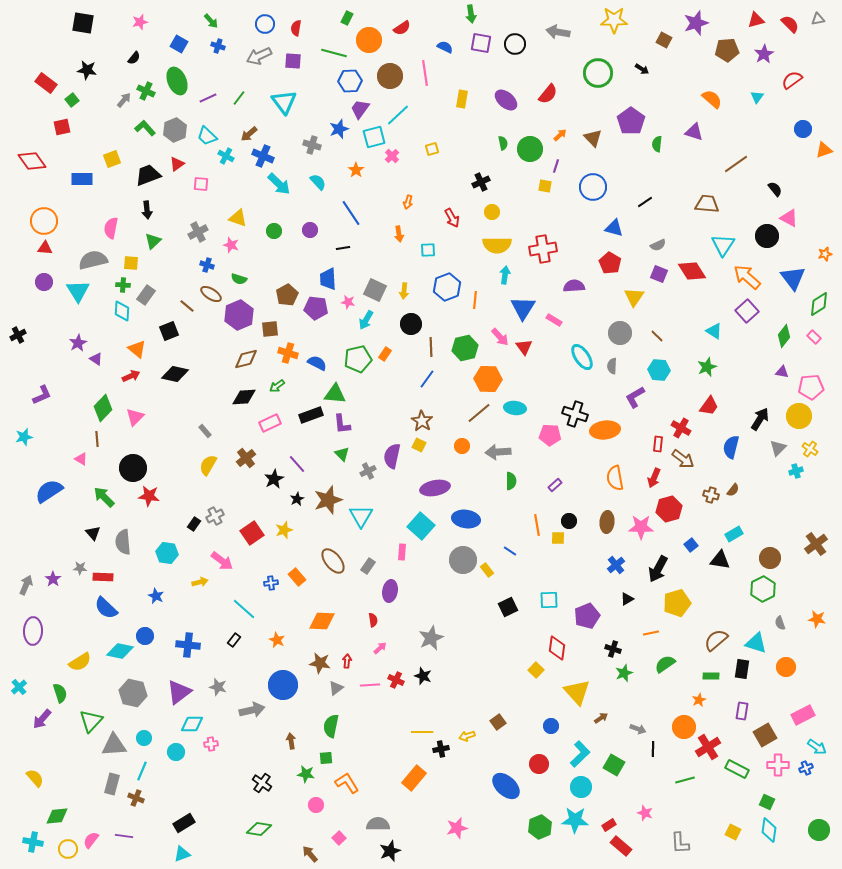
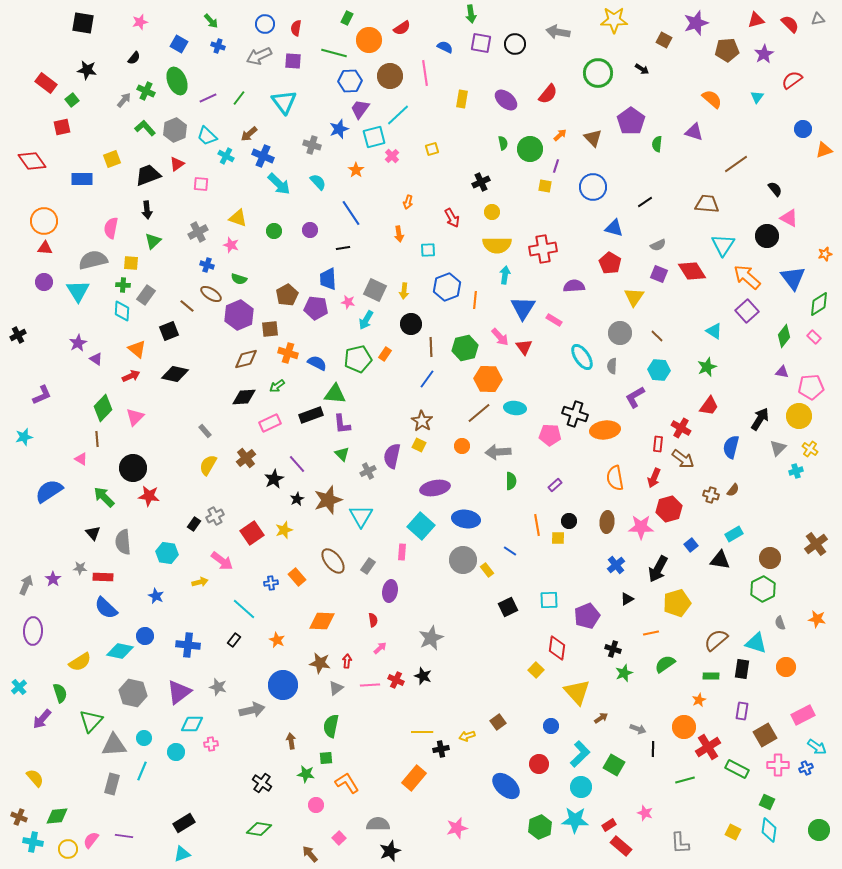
brown cross at (136, 798): moved 117 px left, 19 px down
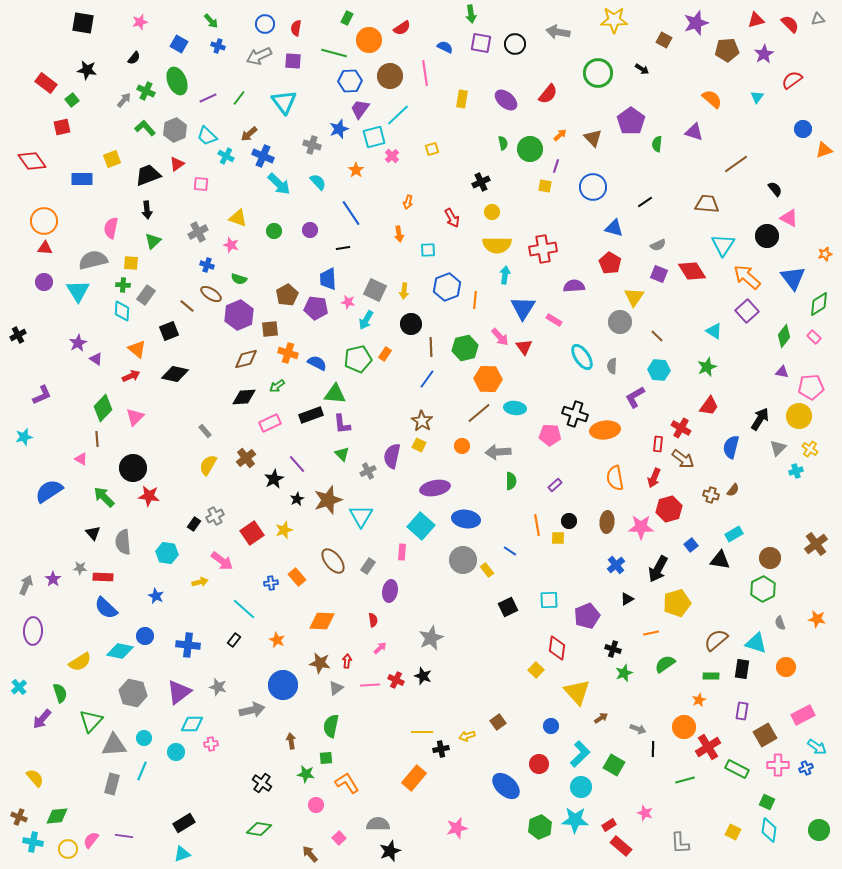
gray circle at (620, 333): moved 11 px up
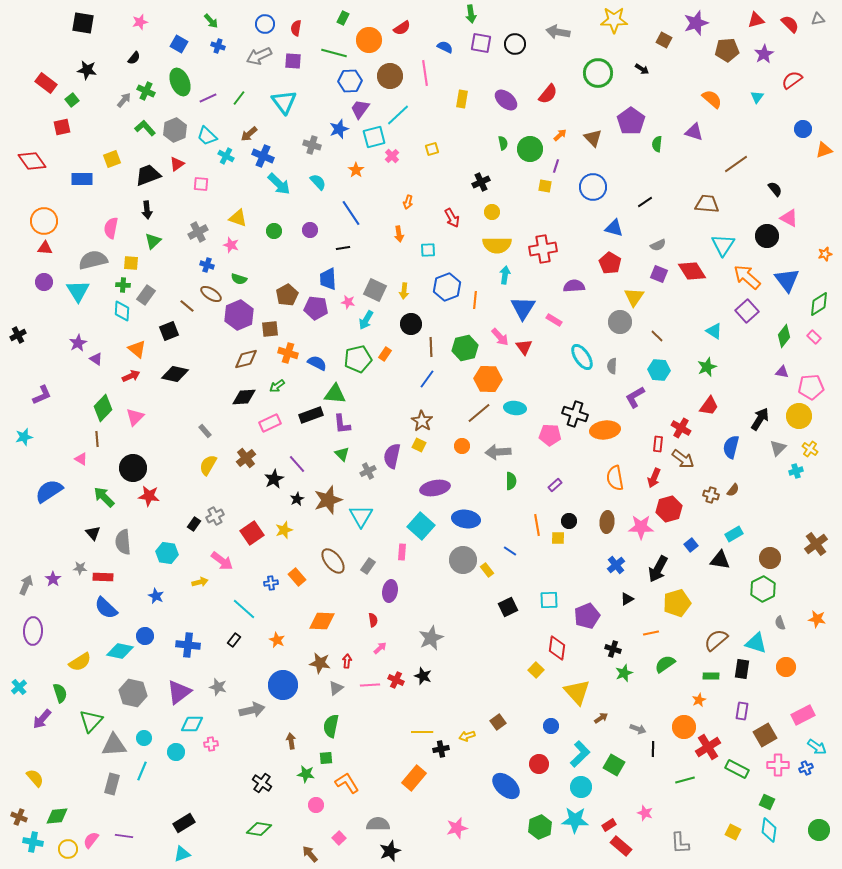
green rectangle at (347, 18): moved 4 px left
green ellipse at (177, 81): moved 3 px right, 1 px down
blue triangle at (793, 278): moved 6 px left, 2 px down
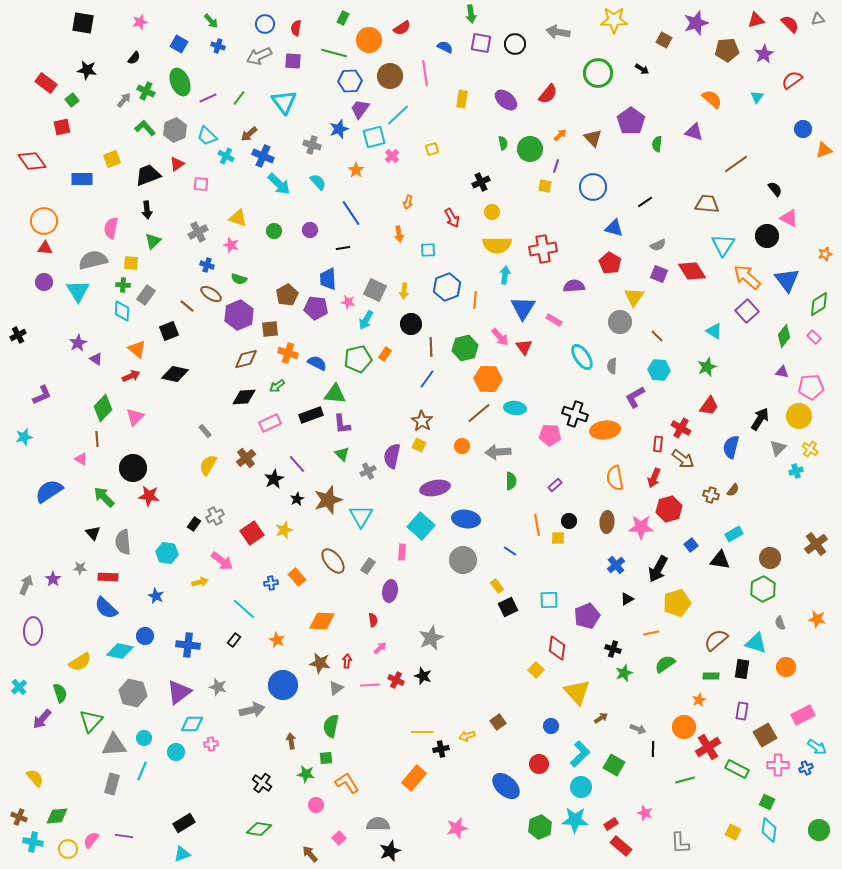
yellow rectangle at (487, 570): moved 10 px right, 16 px down
red rectangle at (103, 577): moved 5 px right
red rectangle at (609, 825): moved 2 px right, 1 px up
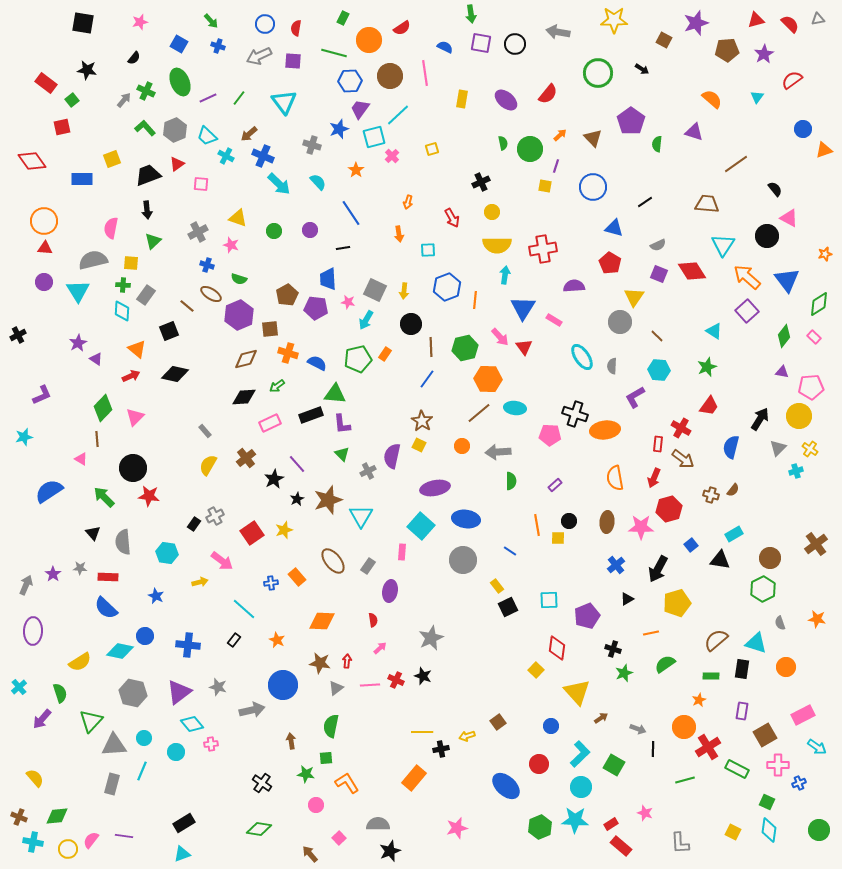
purple star at (53, 579): moved 5 px up
cyan diamond at (192, 724): rotated 50 degrees clockwise
blue cross at (806, 768): moved 7 px left, 15 px down
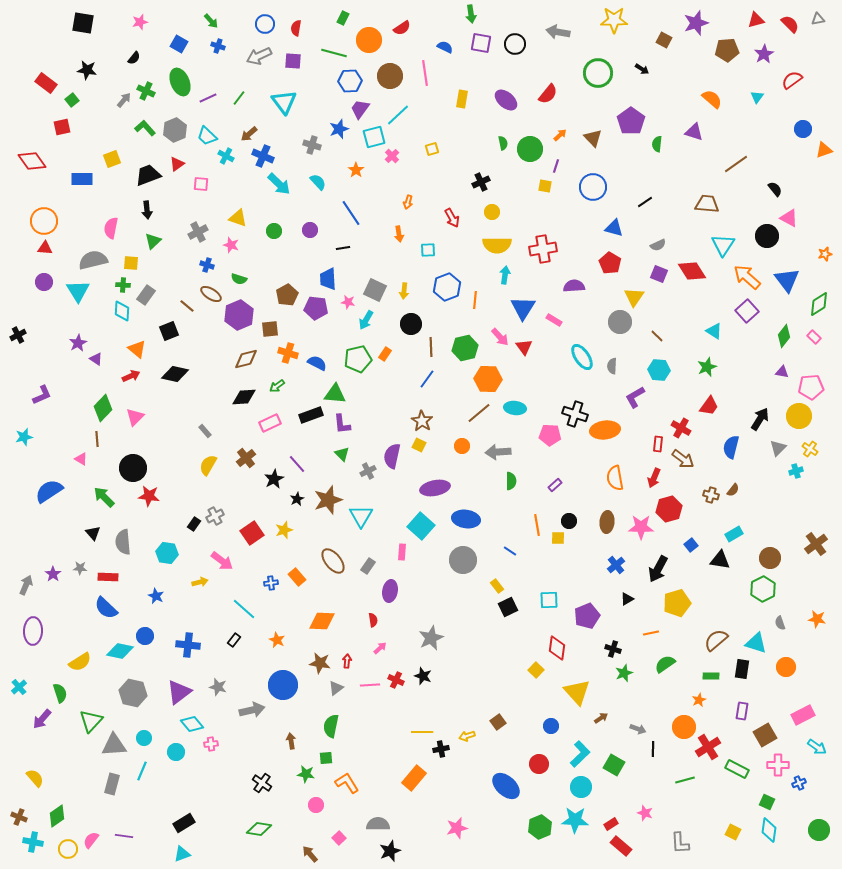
green diamond at (57, 816): rotated 30 degrees counterclockwise
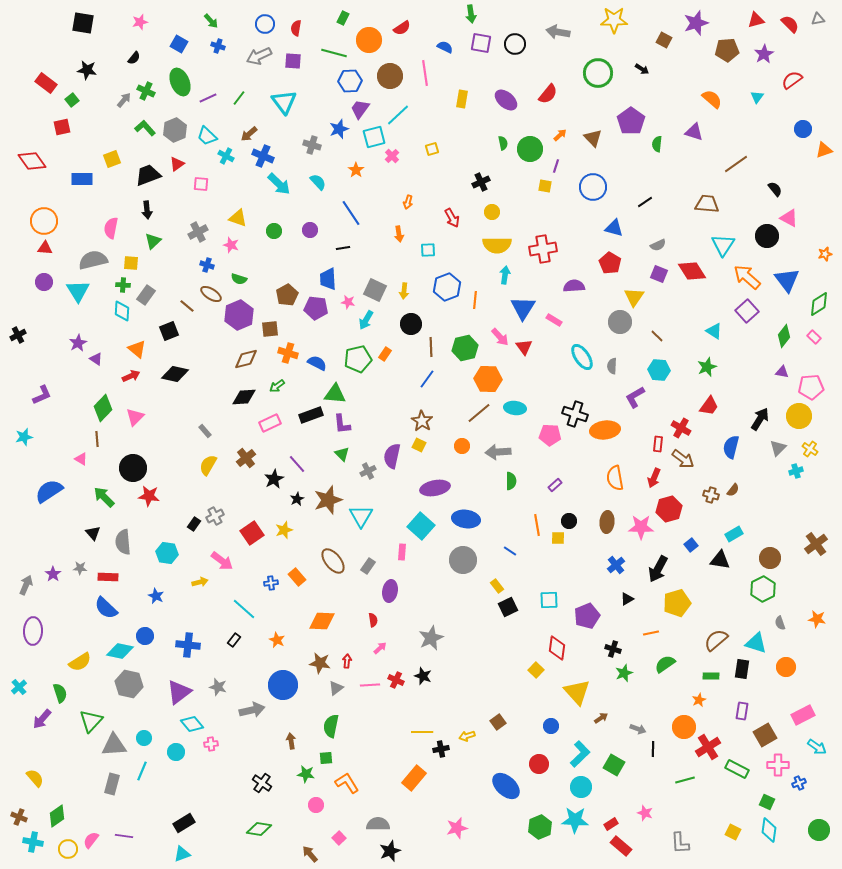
gray hexagon at (133, 693): moved 4 px left, 9 px up
